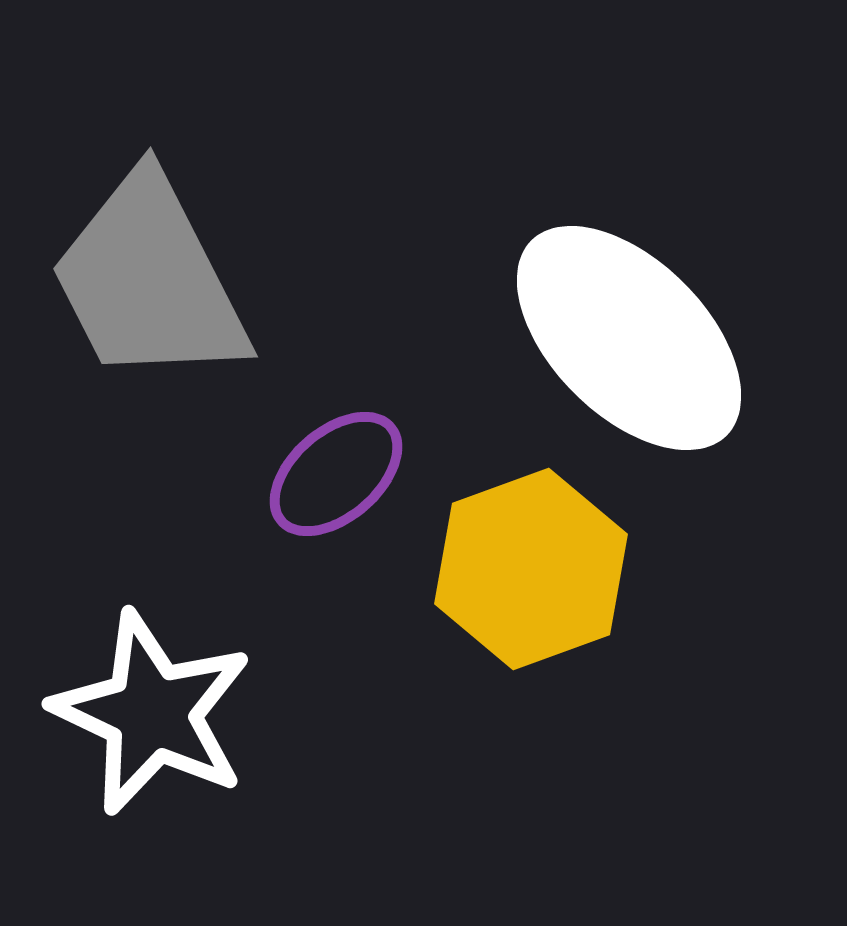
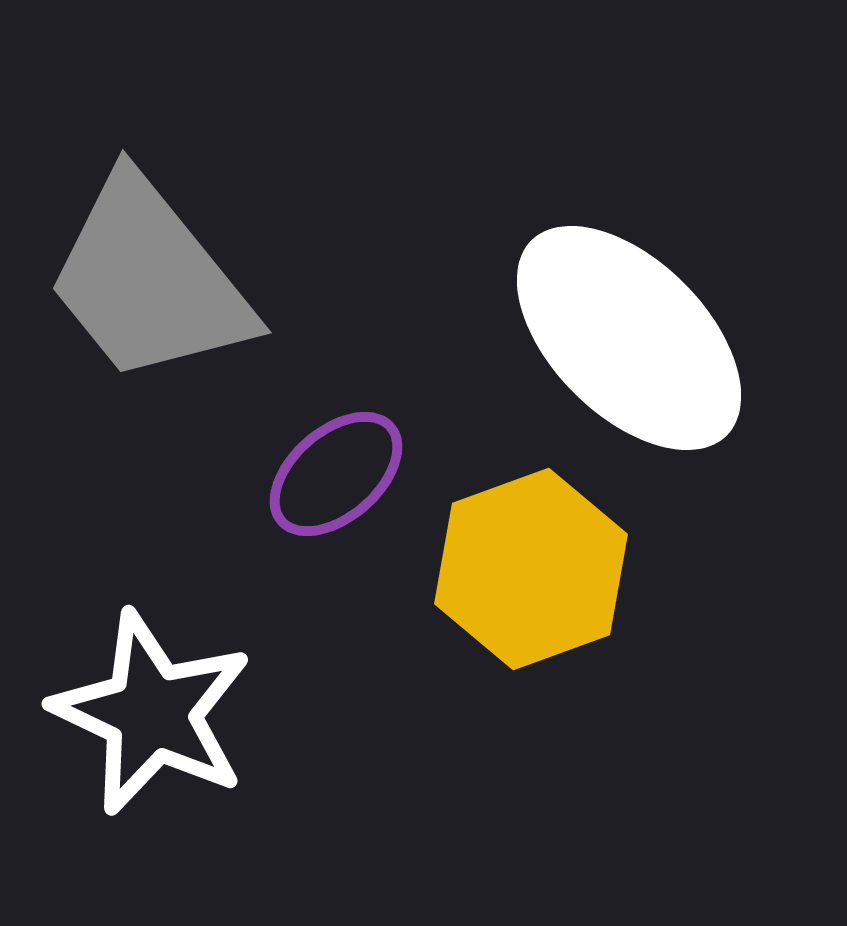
gray trapezoid: rotated 12 degrees counterclockwise
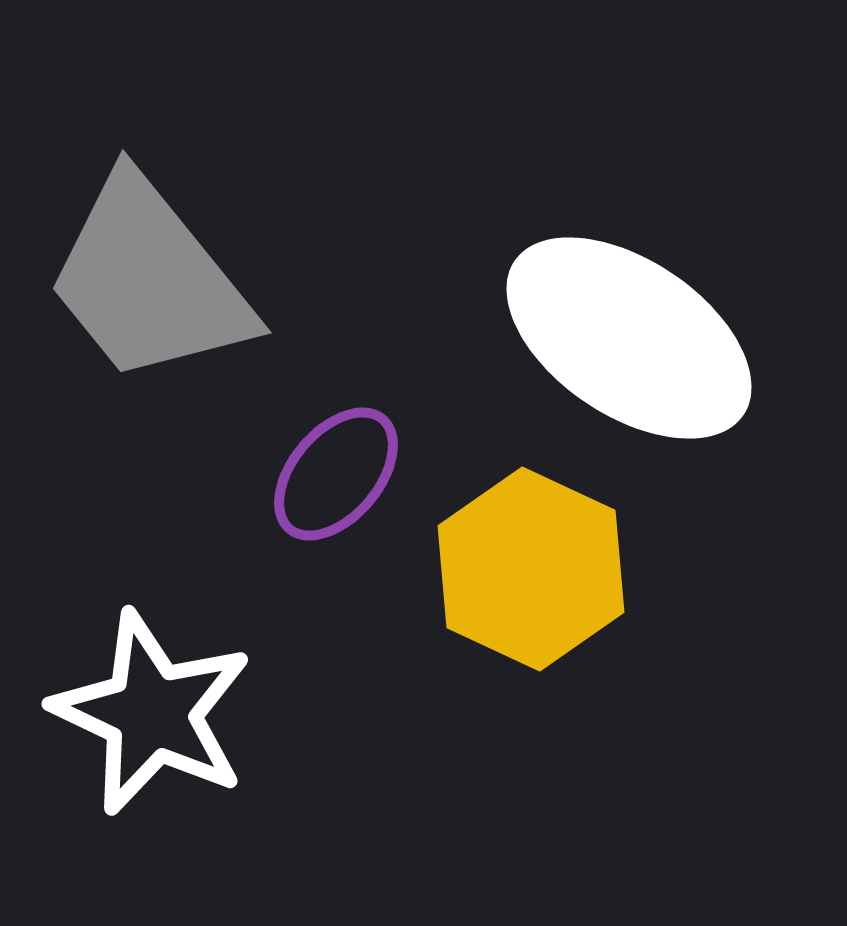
white ellipse: rotated 11 degrees counterclockwise
purple ellipse: rotated 9 degrees counterclockwise
yellow hexagon: rotated 15 degrees counterclockwise
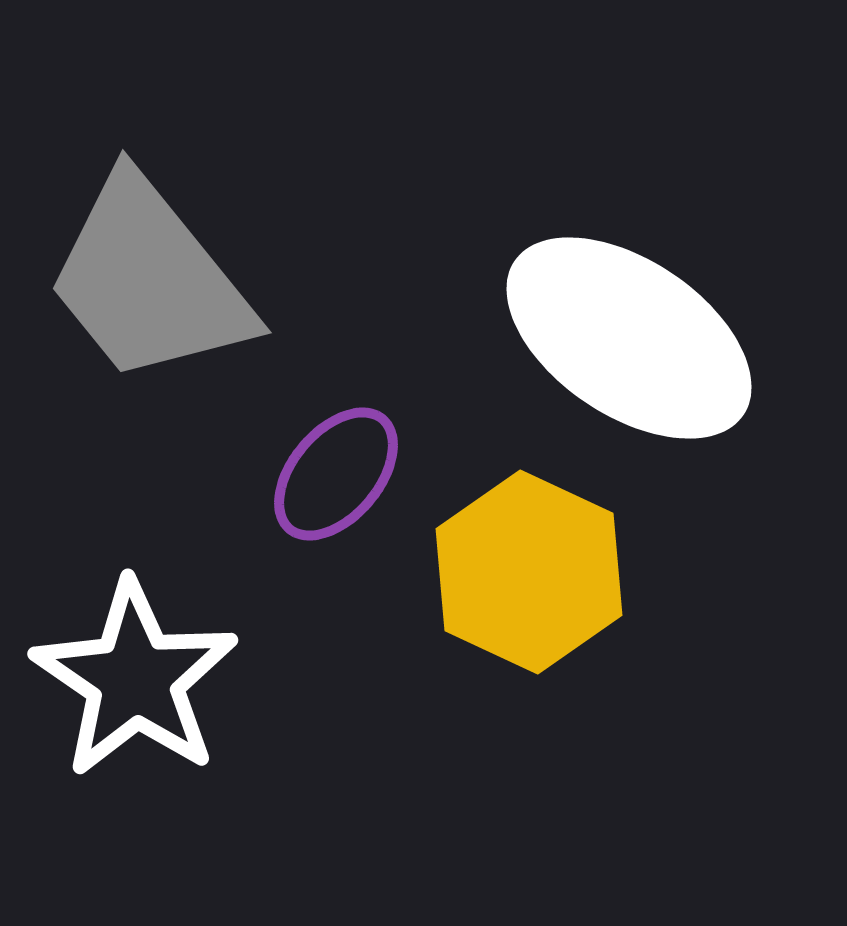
yellow hexagon: moved 2 px left, 3 px down
white star: moved 17 px left, 34 px up; rotated 9 degrees clockwise
